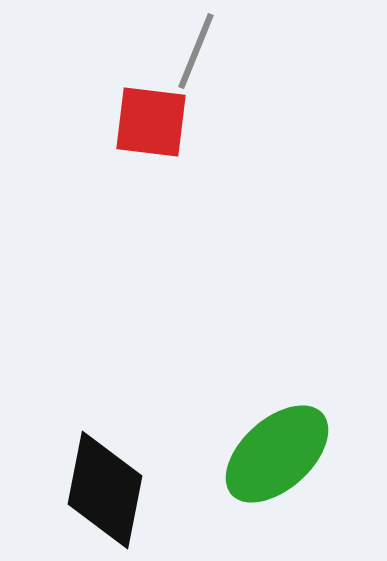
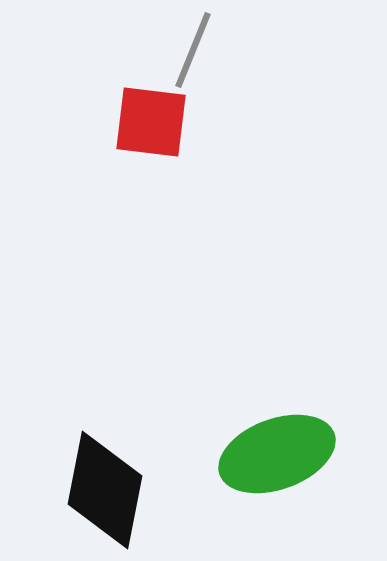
gray line: moved 3 px left, 1 px up
green ellipse: rotated 22 degrees clockwise
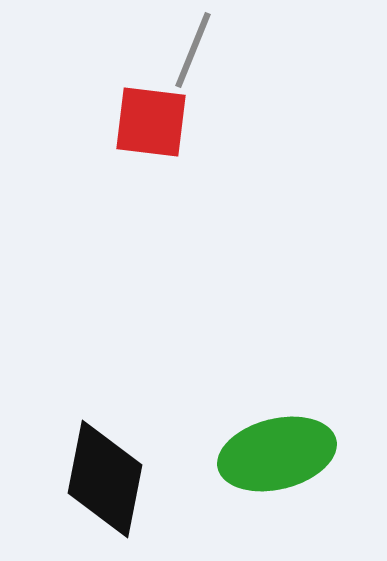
green ellipse: rotated 6 degrees clockwise
black diamond: moved 11 px up
